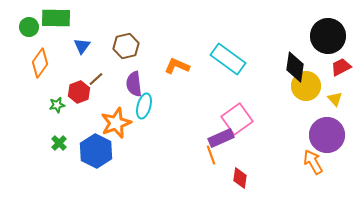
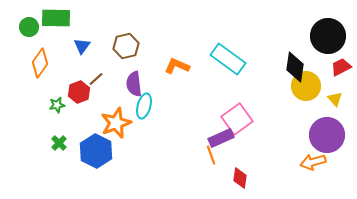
orange arrow: rotated 75 degrees counterclockwise
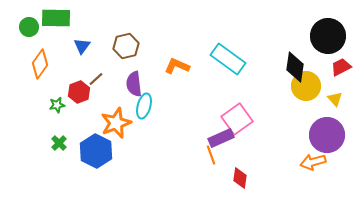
orange diamond: moved 1 px down
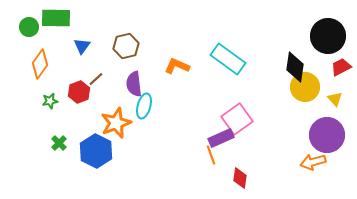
yellow circle: moved 1 px left, 1 px down
green star: moved 7 px left, 4 px up
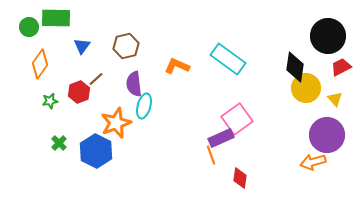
yellow circle: moved 1 px right, 1 px down
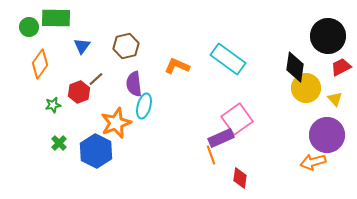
green star: moved 3 px right, 4 px down
